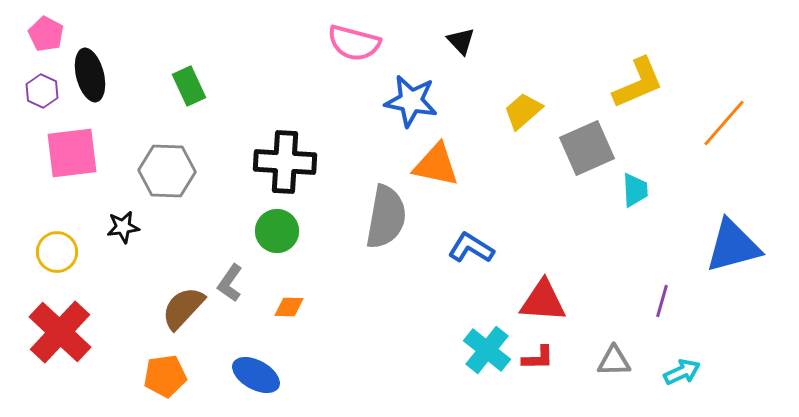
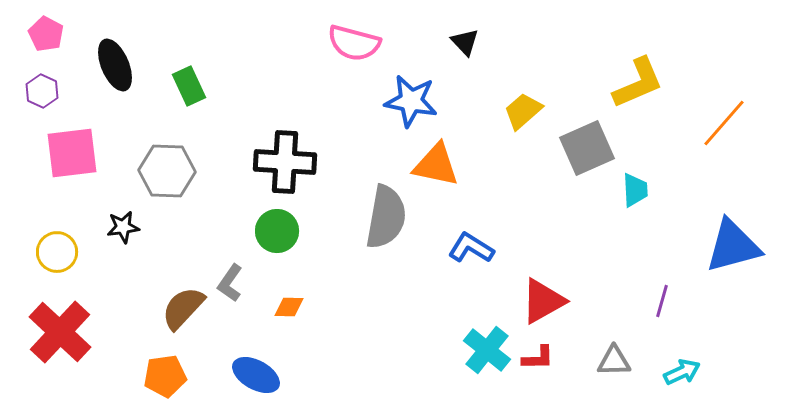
black triangle: moved 4 px right, 1 px down
black ellipse: moved 25 px right, 10 px up; rotated 9 degrees counterclockwise
red triangle: rotated 33 degrees counterclockwise
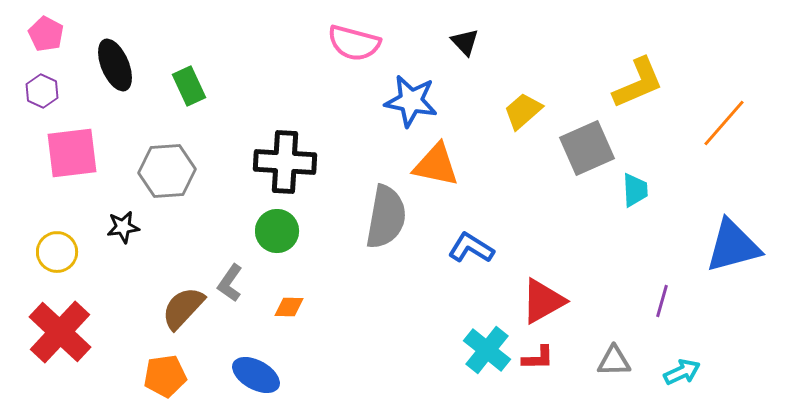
gray hexagon: rotated 6 degrees counterclockwise
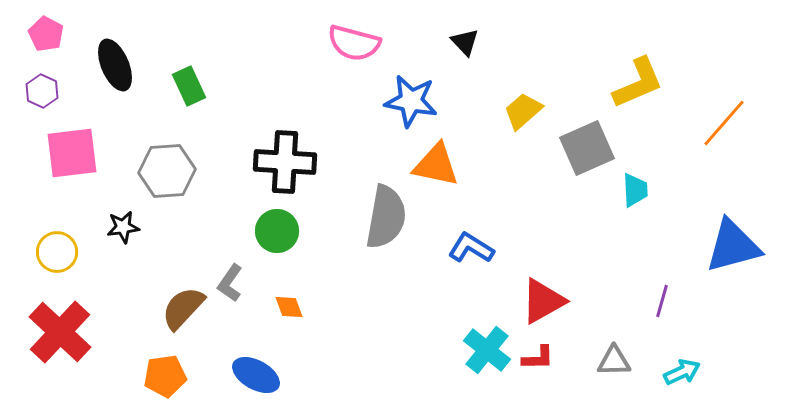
orange diamond: rotated 68 degrees clockwise
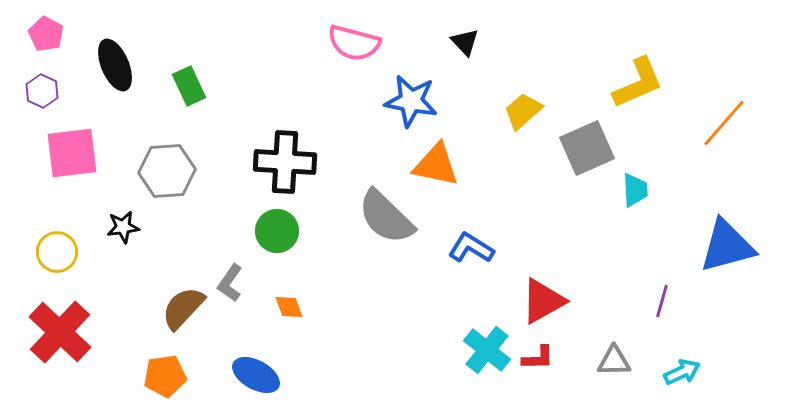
gray semicircle: rotated 124 degrees clockwise
blue triangle: moved 6 px left
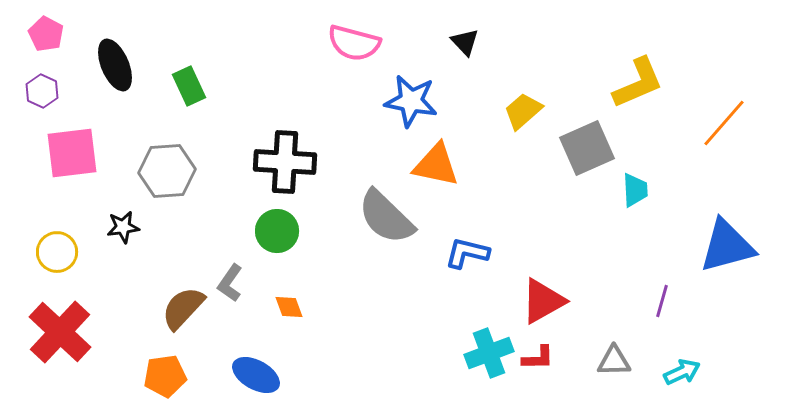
blue L-shape: moved 4 px left, 5 px down; rotated 18 degrees counterclockwise
cyan cross: moved 2 px right, 3 px down; rotated 30 degrees clockwise
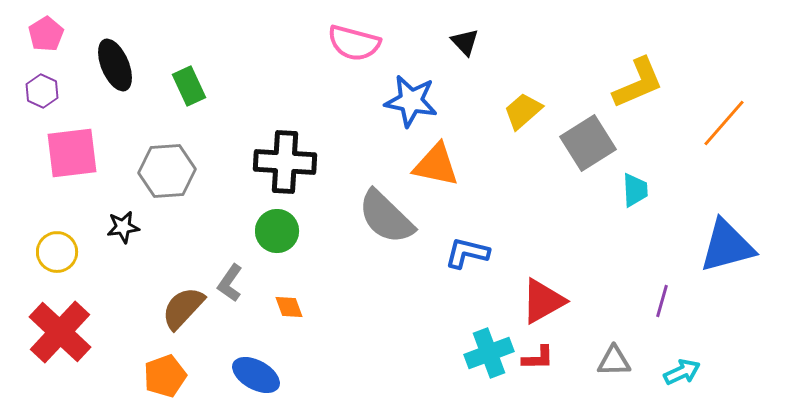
pink pentagon: rotated 12 degrees clockwise
gray square: moved 1 px right, 5 px up; rotated 8 degrees counterclockwise
orange pentagon: rotated 12 degrees counterclockwise
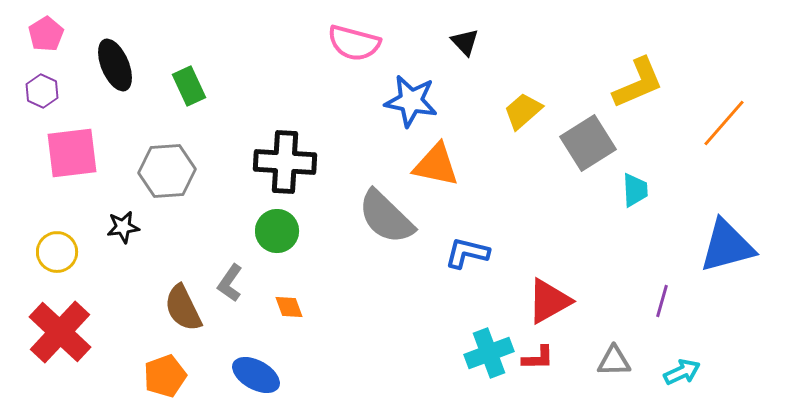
red triangle: moved 6 px right
brown semicircle: rotated 69 degrees counterclockwise
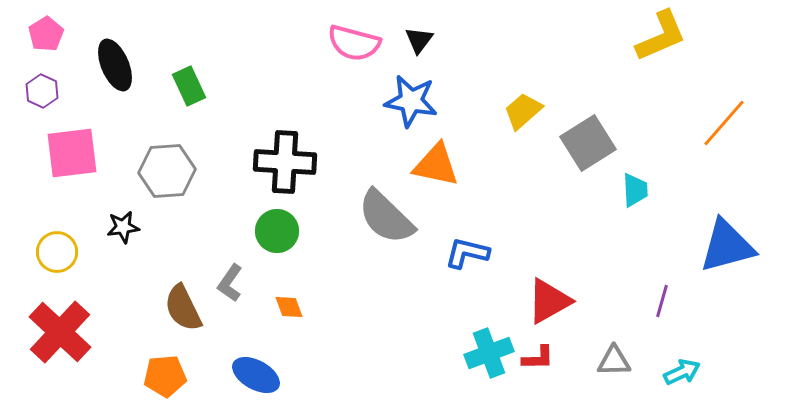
black triangle: moved 46 px left, 2 px up; rotated 20 degrees clockwise
yellow L-shape: moved 23 px right, 47 px up
orange pentagon: rotated 15 degrees clockwise
